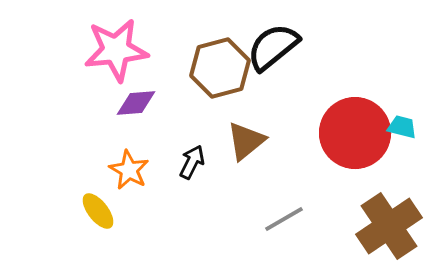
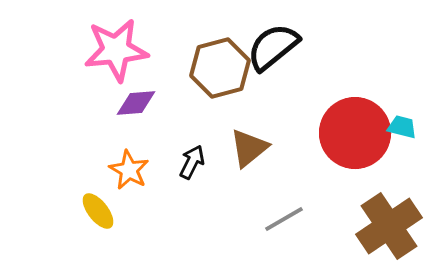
brown triangle: moved 3 px right, 7 px down
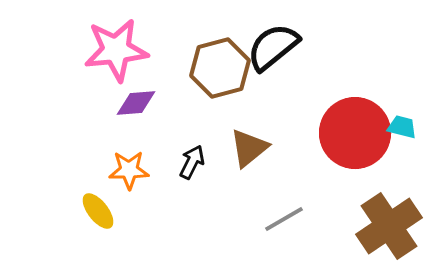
orange star: rotated 30 degrees counterclockwise
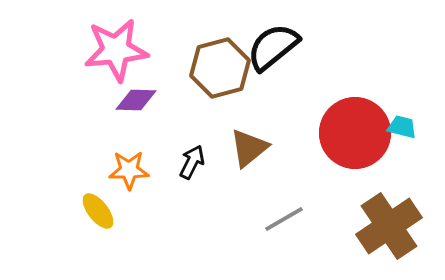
purple diamond: moved 3 px up; rotated 6 degrees clockwise
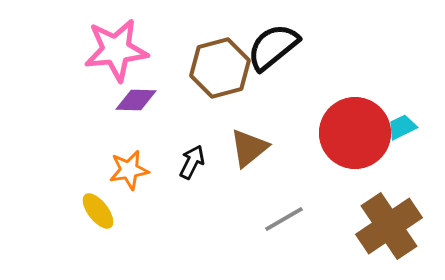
cyan trapezoid: rotated 40 degrees counterclockwise
orange star: rotated 9 degrees counterclockwise
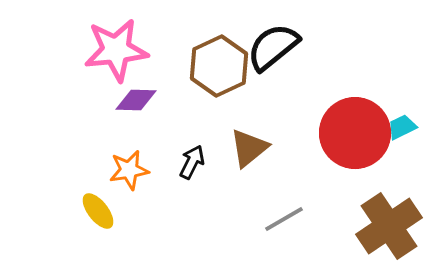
brown hexagon: moved 1 px left, 2 px up; rotated 10 degrees counterclockwise
